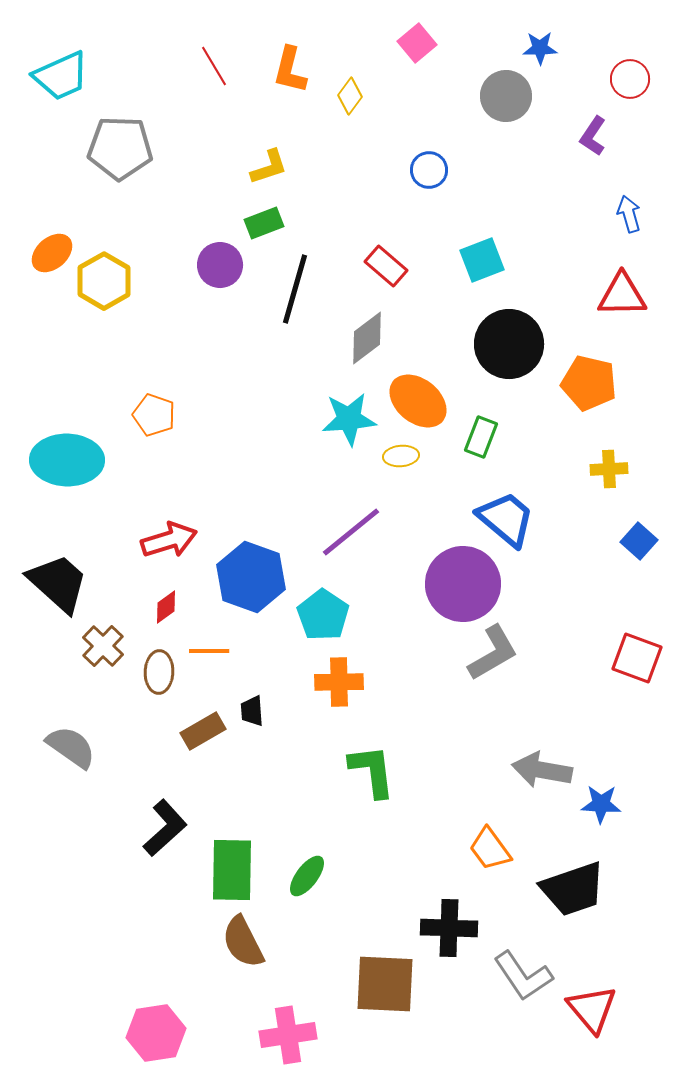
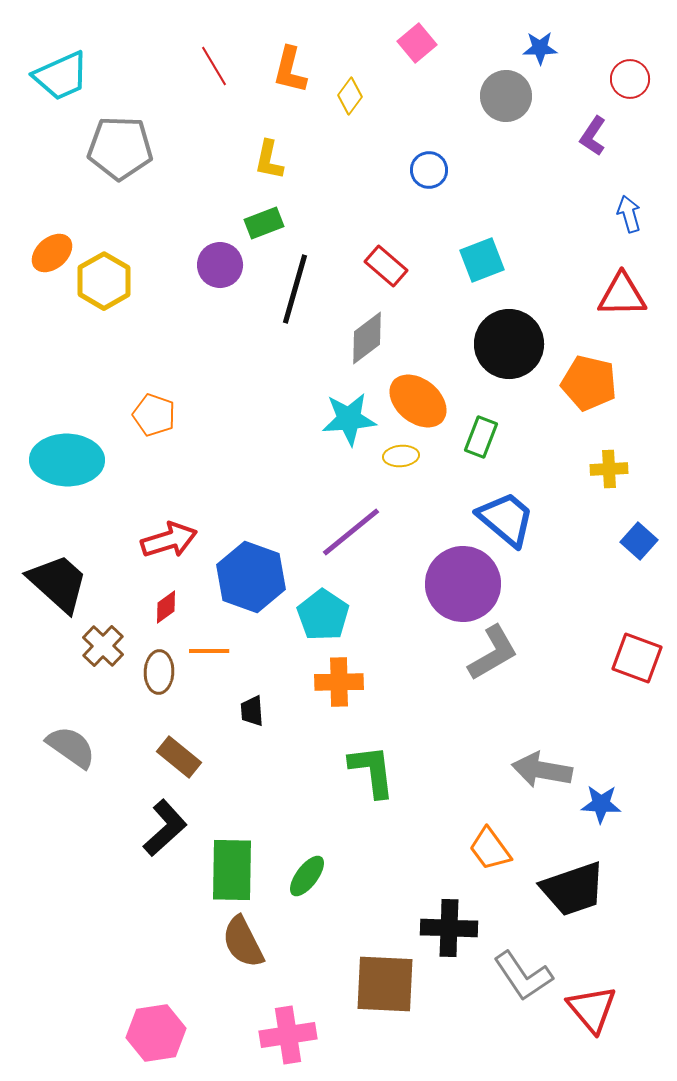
yellow L-shape at (269, 167): moved 7 px up; rotated 120 degrees clockwise
brown rectangle at (203, 731): moved 24 px left, 26 px down; rotated 69 degrees clockwise
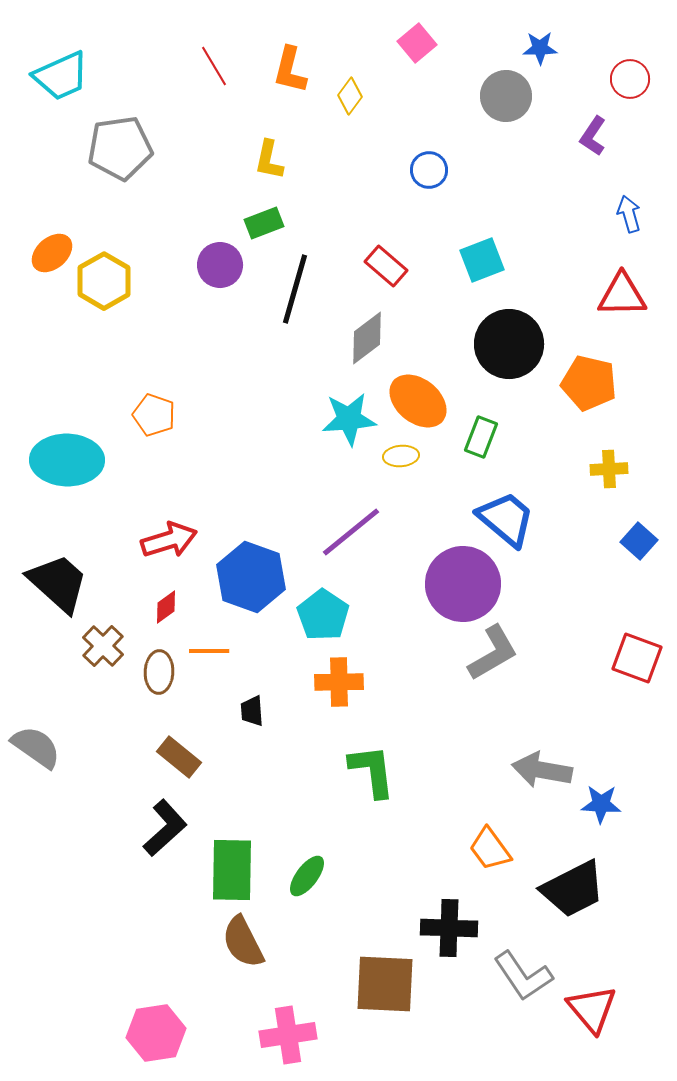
gray pentagon at (120, 148): rotated 10 degrees counterclockwise
gray semicircle at (71, 747): moved 35 px left
black trapezoid at (573, 889): rotated 8 degrees counterclockwise
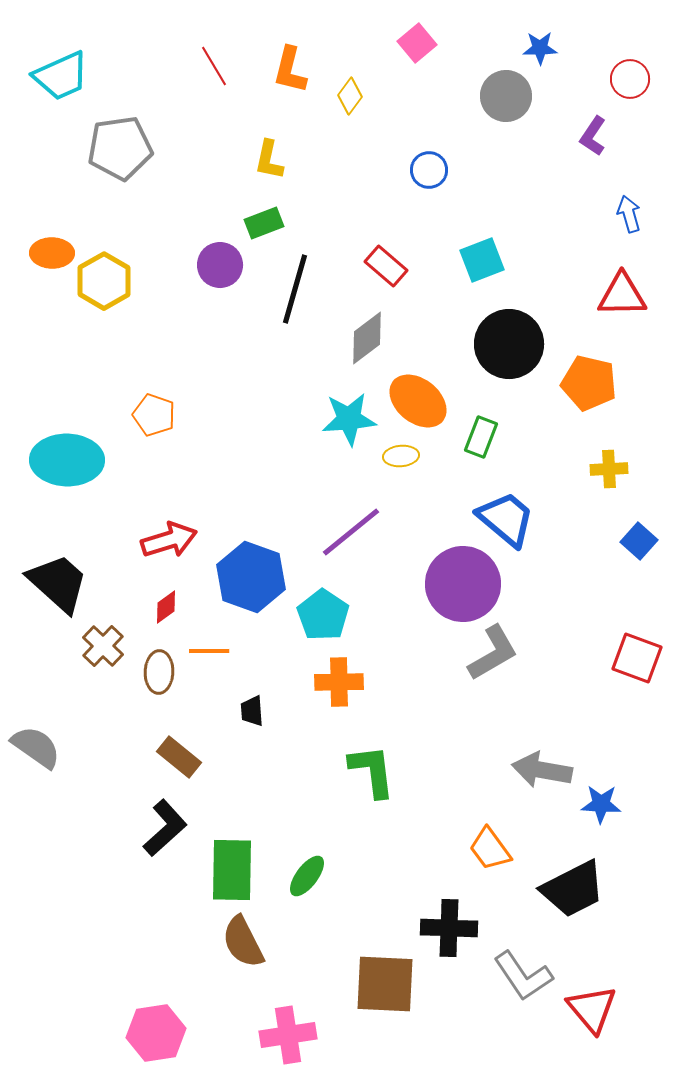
orange ellipse at (52, 253): rotated 42 degrees clockwise
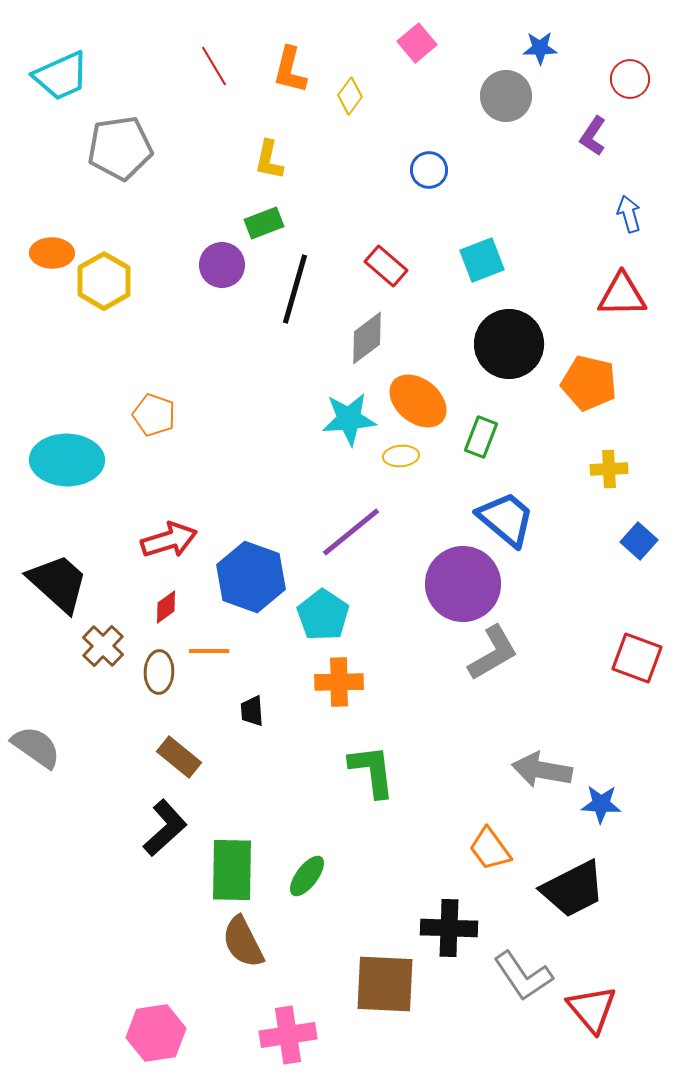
purple circle at (220, 265): moved 2 px right
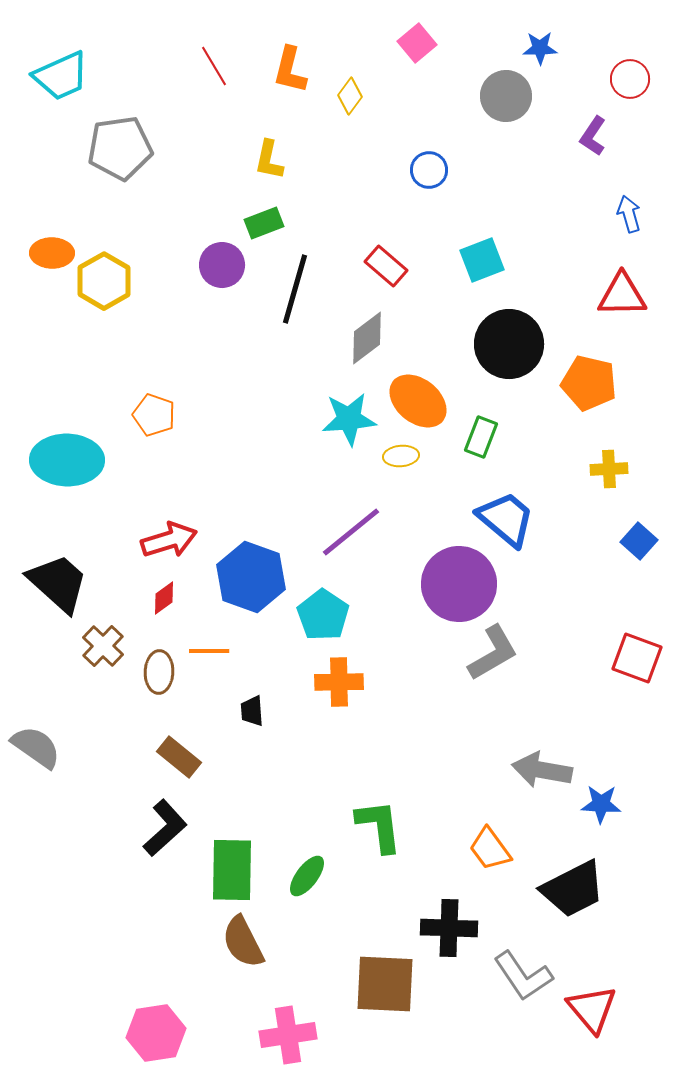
purple circle at (463, 584): moved 4 px left
red diamond at (166, 607): moved 2 px left, 9 px up
green L-shape at (372, 771): moved 7 px right, 55 px down
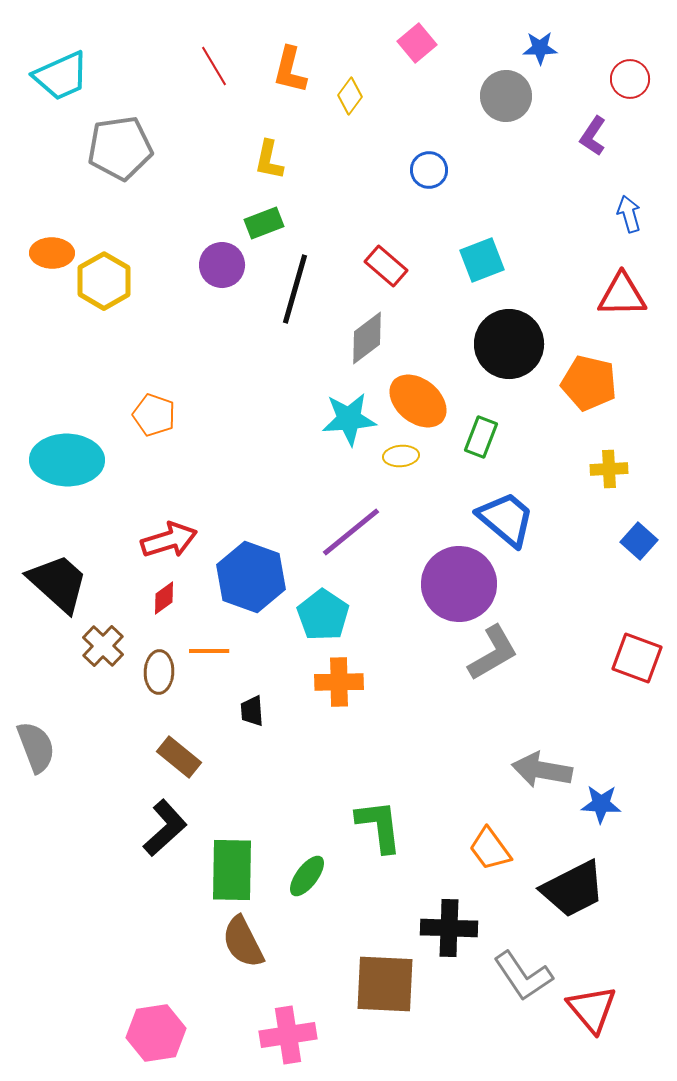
gray semicircle at (36, 747): rotated 34 degrees clockwise
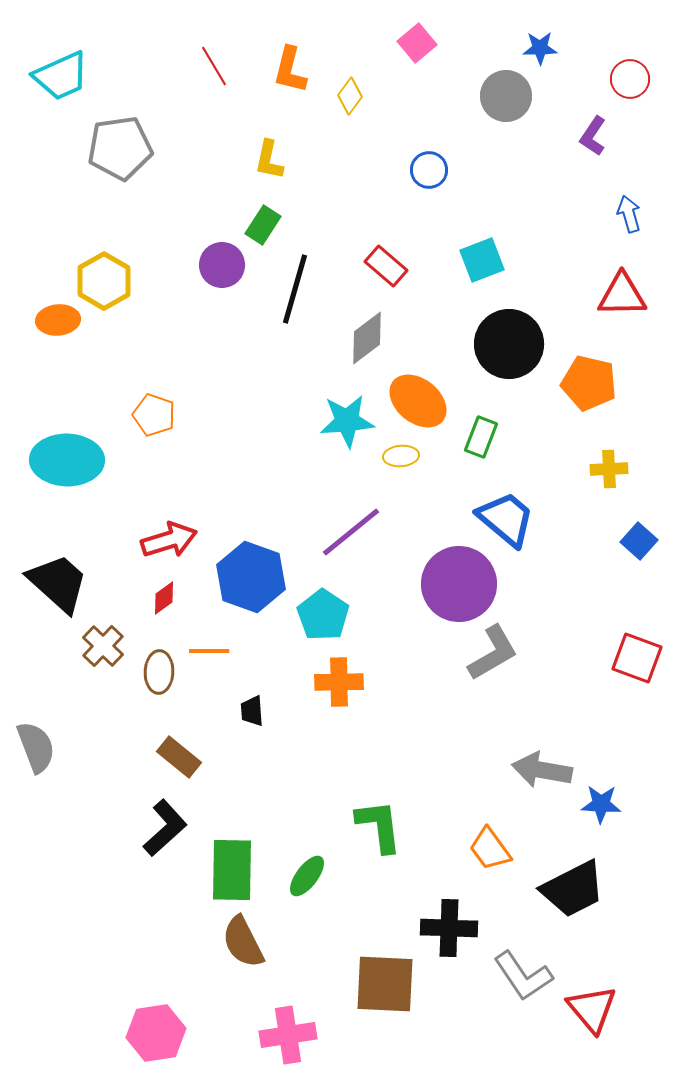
green rectangle at (264, 223): moved 1 px left, 2 px down; rotated 36 degrees counterclockwise
orange ellipse at (52, 253): moved 6 px right, 67 px down; rotated 6 degrees counterclockwise
cyan star at (349, 419): moved 2 px left, 2 px down
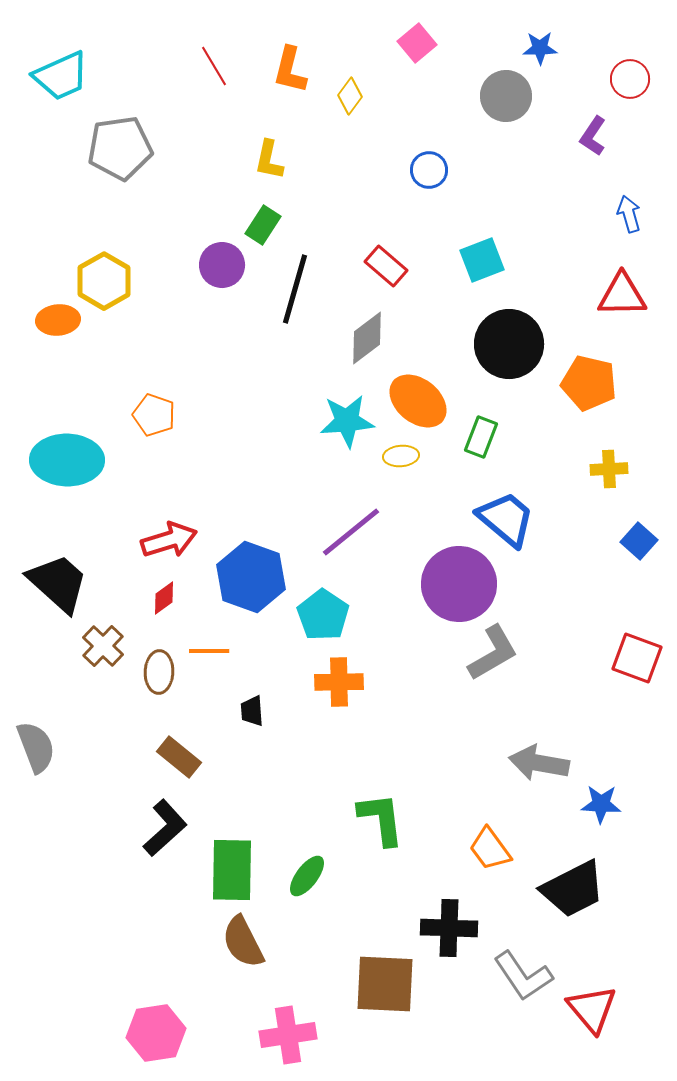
gray arrow at (542, 770): moved 3 px left, 7 px up
green L-shape at (379, 826): moved 2 px right, 7 px up
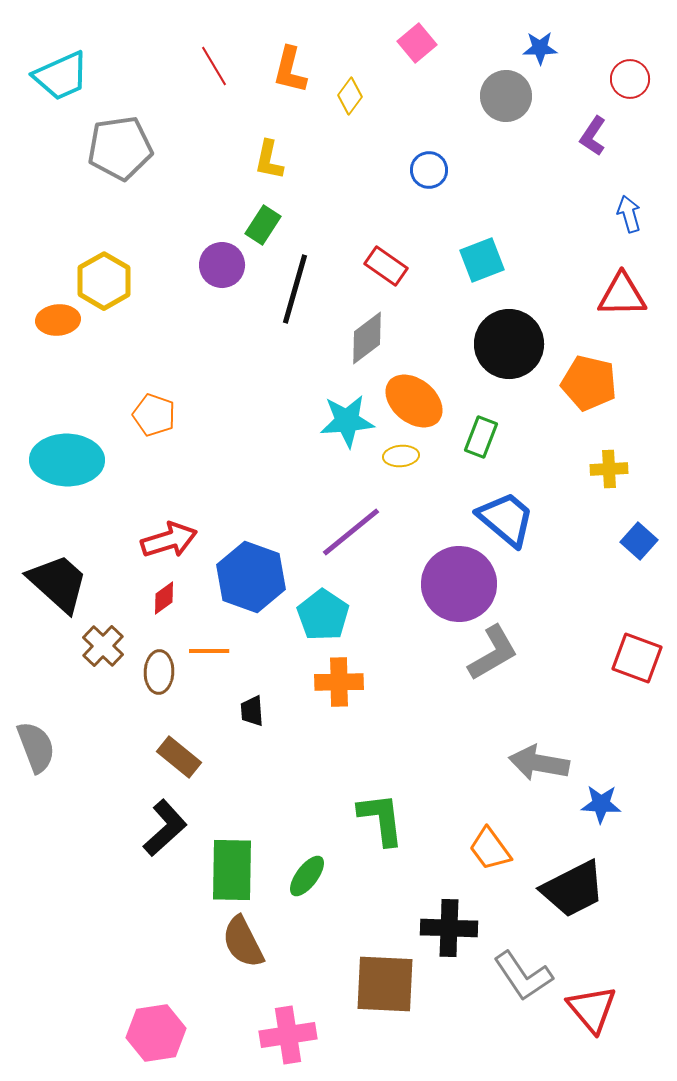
red rectangle at (386, 266): rotated 6 degrees counterclockwise
orange ellipse at (418, 401): moved 4 px left
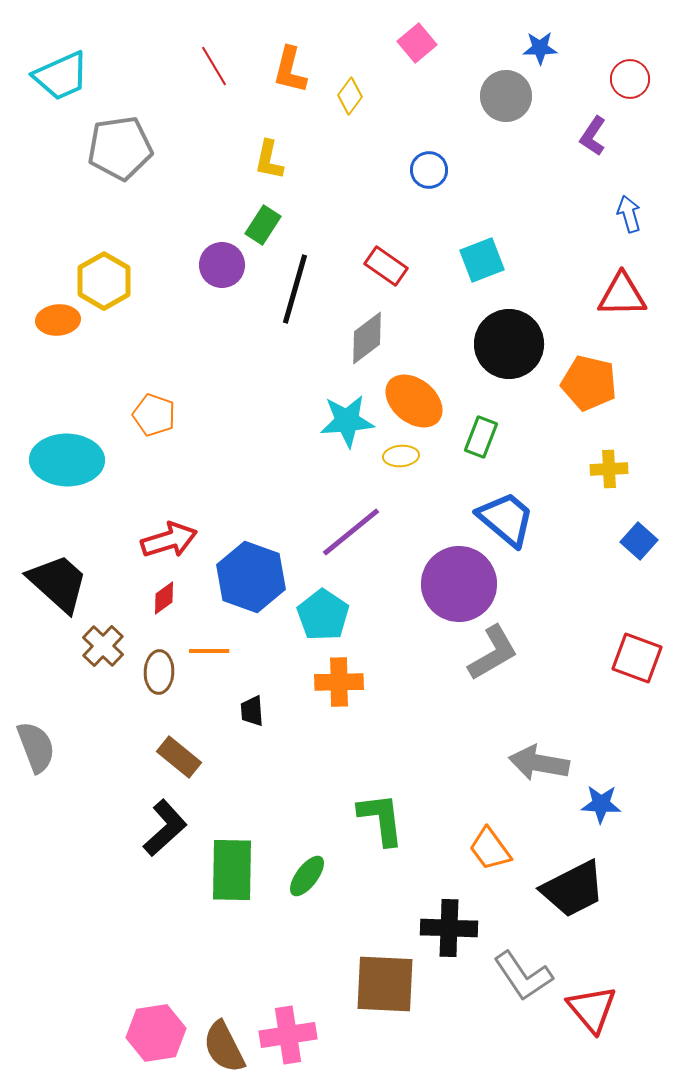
brown semicircle at (243, 942): moved 19 px left, 105 px down
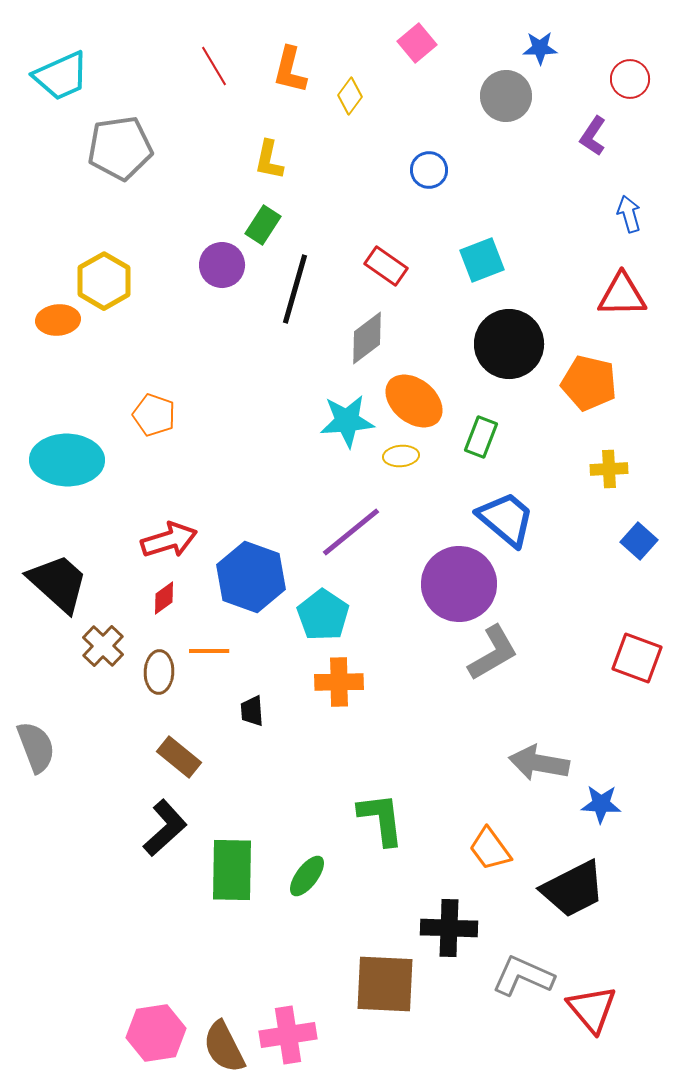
gray L-shape at (523, 976): rotated 148 degrees clockwise
